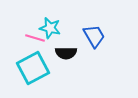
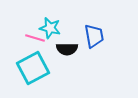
blue trapezoid: rotated 20 degrees clockwise
black semicircle: moved 1 px right, 4 px up
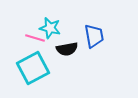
black semicircle: rotated 10 degrees counterclockwise
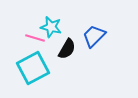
cyan star: moved 1 px right, 1 px up
blue trapezoid: rotated 125 degrees counterclockwise
black semicircle: rotated 50 degrees counterclockwise
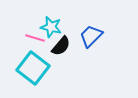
blue trapezoid: moved 3 px left
black semicircle: moved 6 px left, 3 px up; rotated 10 degrees clockwise
cyan square: rotated 24 degrees counterclockwise
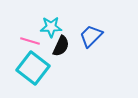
cyan star: rotated 15 degrees counterclockwise
pink line: moved 5 px left, 3 px down
black semicircle: rotated 15 degrees counterclockwise
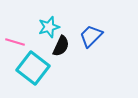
cyan star: moved 2 px left; rotated 15 degrees counterclockwise
pink line: moved 15 px left, 1 px down
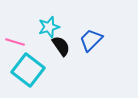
blue trapezoid: moved 4 px down
black semicircle: rotated 60 degrees counterclockwise
cyan square: moved 5 px left, 2 px down
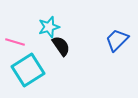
blue trapezoid: moved 26 px right
cyan square: rotated 20 degrees clockwise
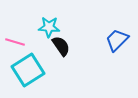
cyan star: rotated 20 degrees clockwise
